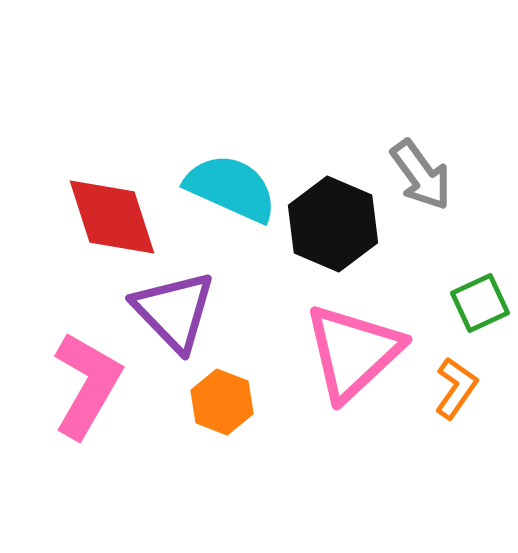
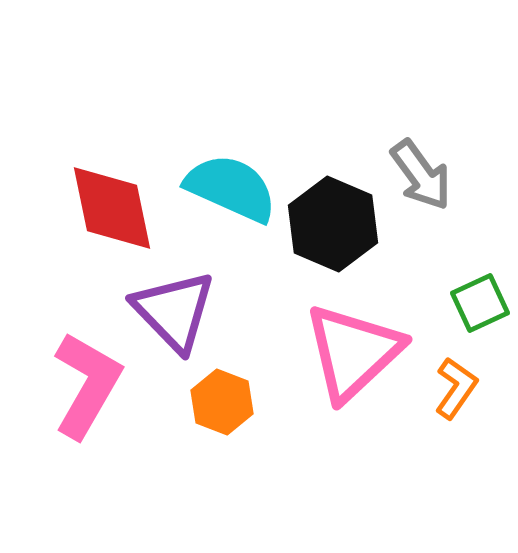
red diamond: moved 9 px up; rotated 6 degrees clockwise
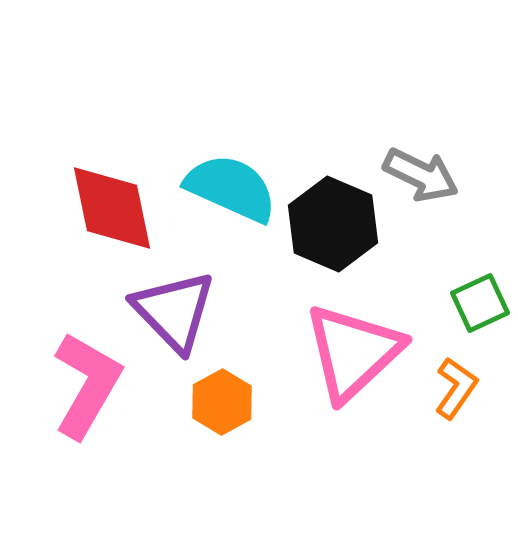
gray arrow: rotated 28 degrees counterclockwise
orange hexagon: rotated 10 degrees clockwise
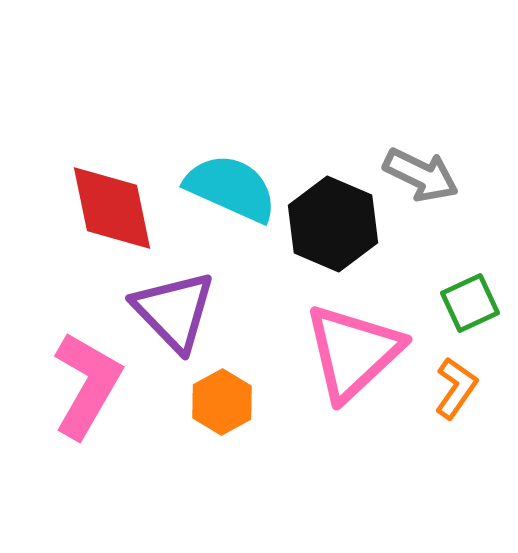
green square: moved 10 px left
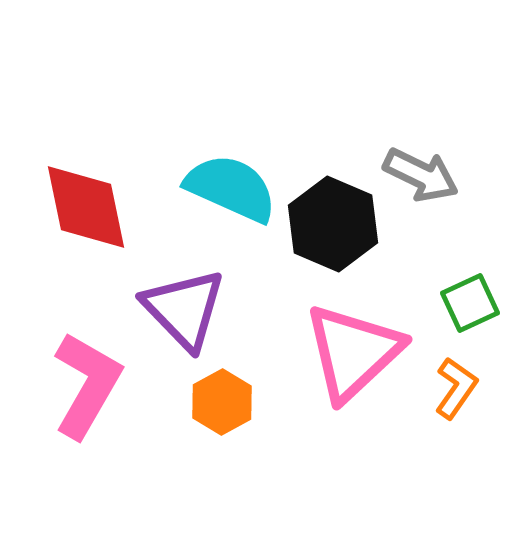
red diamond: moved 26 px left, 1 px up
purple triangle: moved 10 px right, 2 px up
